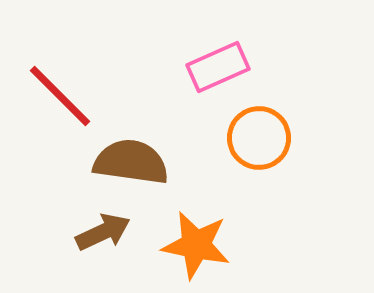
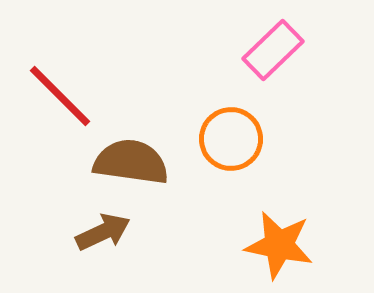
pink rectangle: moved 55 px right, 17 px up; rotated 20 degrees counterclockwise
orange circle: moved 28 px left, 1 px down
orange star: moved 83 px right
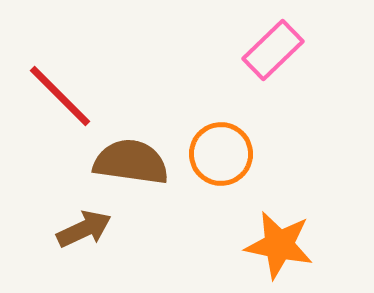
orange circle: moved 10 px left, 15 px down
brown arrow: moved 19 px left, 3 px up
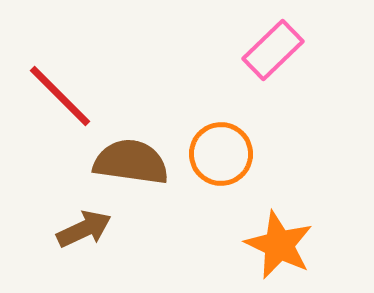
orange star: rotated 14 degrees clockwise
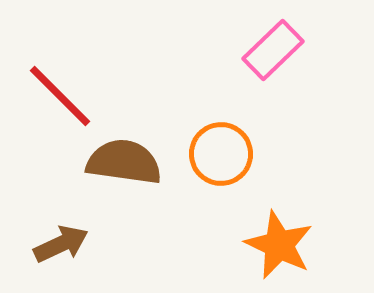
brown semicircle: moved 7 px left
brown arrow: moved 23 px left, 15 px down
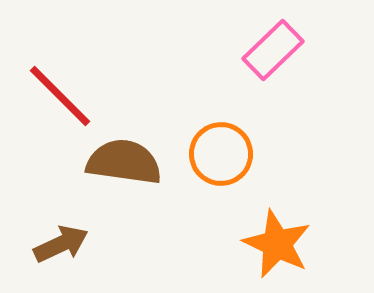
orange star: moved 2 px left, 1 px up
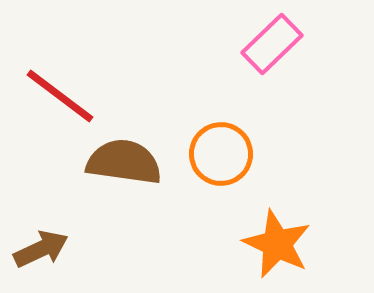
pink rectangle: moved 1 px left, 6 px up
red line: rotated 8 degrees counterclockwise
brown arrow: moved 20 px left, 5 px down
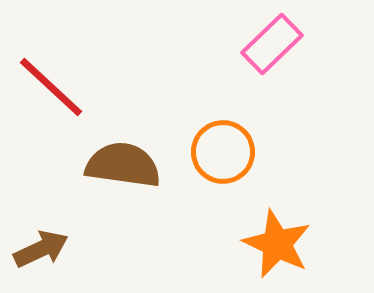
red line: moved 9 px left, 9 px up; rotated 6 degrees clockwise
orange circle: moved 2 px right, 2 px up
brown semicircle: moved 1 px left, 3 px down
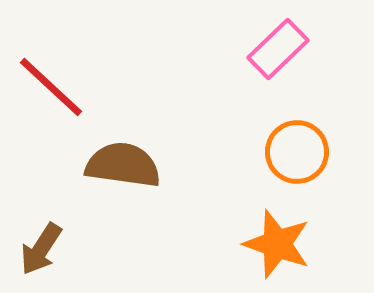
pink rectangle: moved 6 px right, 5 px down
orange circle: moved 74 px right
orange star: rotated 6 degrees counterclockwise
brown arrow: rotated 148 degrees clockwise
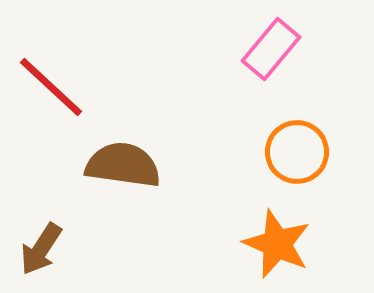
pink rectangle: moved 7 px left; rotated 6 degrees counterclockwise
orange star: rotated 4 degrees clockwise
